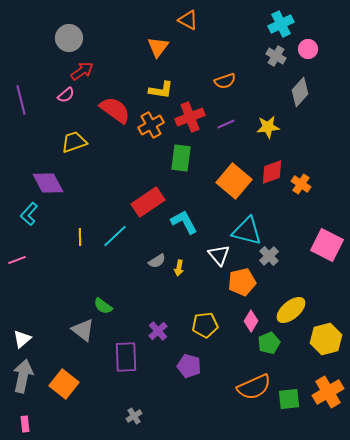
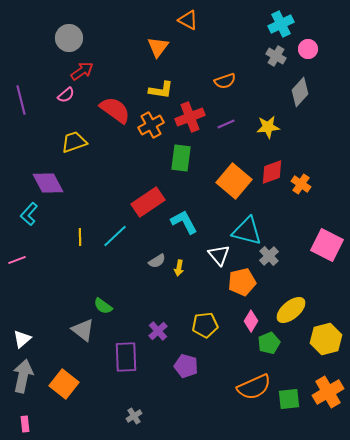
purple pentagon at (189, 366): moved 3 px left
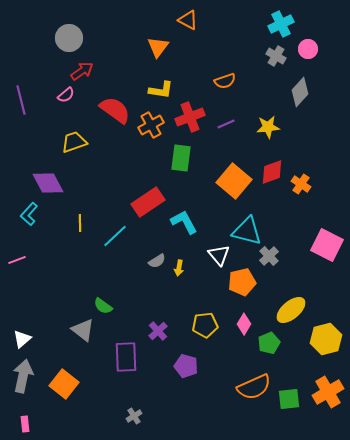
yellow line at (80, 237): moved 14 px up
pink diamond at (251, 321): moved 7 px left, 3 px down
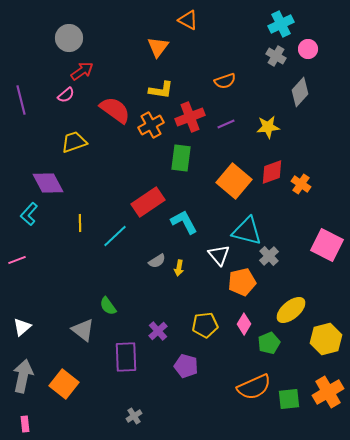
green semicircle at (103, 306): moved 5 px right; rotated 18 degrees clockwise
white triangle at (22, 339): moved 12 px up
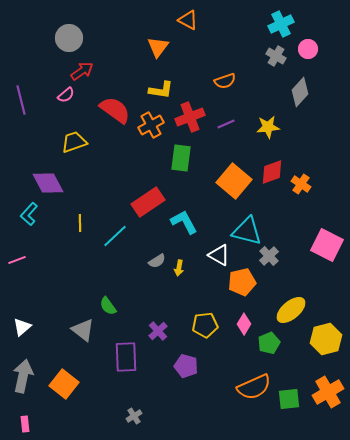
white triangle at (219, 255): rotated 20 degrees counterclockwise
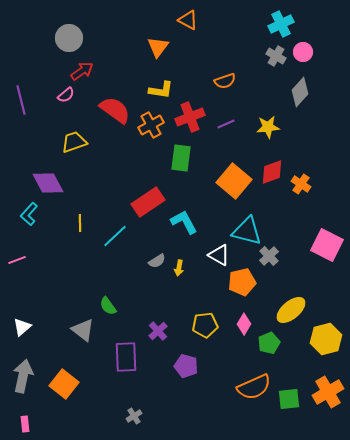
pink circle at (308, 49): moved 5 px left, 3 px down
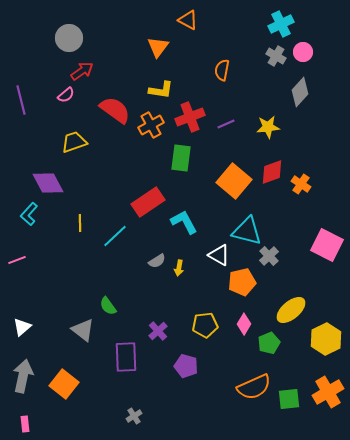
orange semicircle at (225, 81): moved 3 px left, 11 px up; rotated 120 degrees clockwise
yellow hexagon at (326, 339): rotated 12 degrees counterclockwise
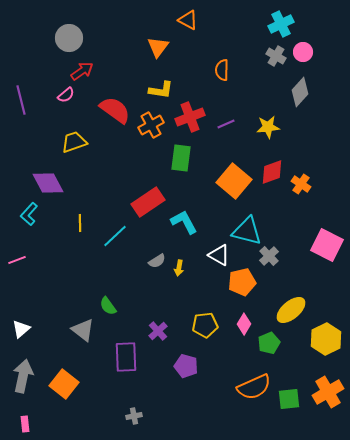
orange semicircle at (222, 70): rotated 10 degrees counterclockwise
white triangle at (22, 327): moved 1 px left, 2 px down
gray cross at (134, 416): rotated 21 degrees clockwise
